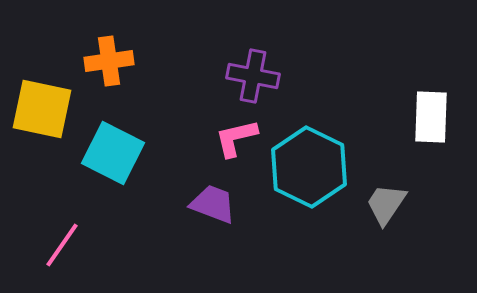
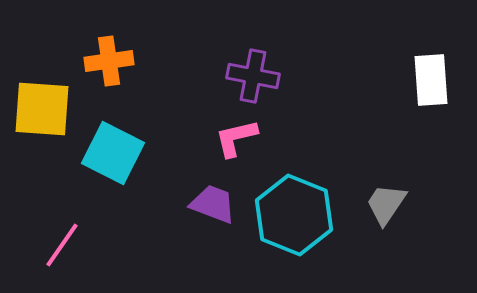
yellow square: rotated 8 degrees counterclockwise
white rectangle: moved 37 px up; rotated 6 degrees counterclockwise
cyan hexagon: moved 15 px left, 48 px down; rotated 4 degrees counterclockwise
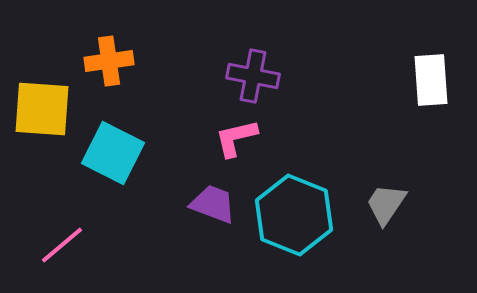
pink line: rotated 15 degrees clockwise
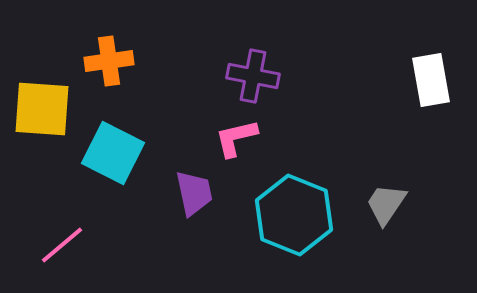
white rectangle: rotated 6 degrees counterclockwise
purple trapezoid: moved 19 px left, 11 px up; rotated 57 degrees clockwise
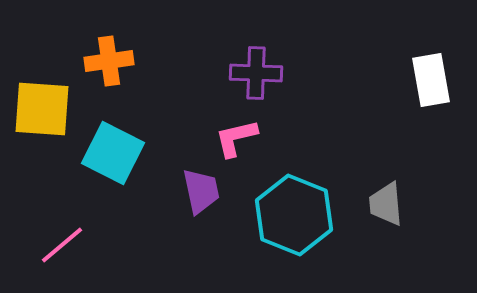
purple cross: moved 3 px right, 3 px up; rotated 9 degrees counterclockwise
purple trapezoid: moved 7 px right, 2 px up
gray trapezoid: rotated 39 degrees counterclockwise
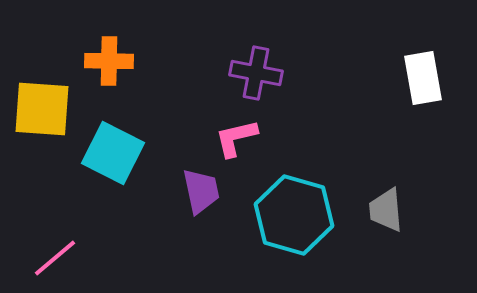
orange cross: rotated 9 degrees clockwise
purple cross: rotated 9 degrees clockwise
white rectangle: moved 8 px left, 2 px up
gray trapezoid: moved 6 px down
cyan hexagon: rotated 6 degrees counterclockwise
pink line: moved 7 px left, 13 px down
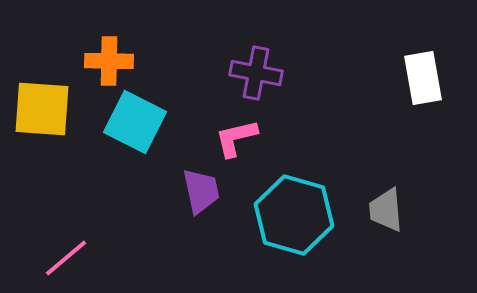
cyan square: moved 22 px right, 31 px up
pink line: moved 11 px right
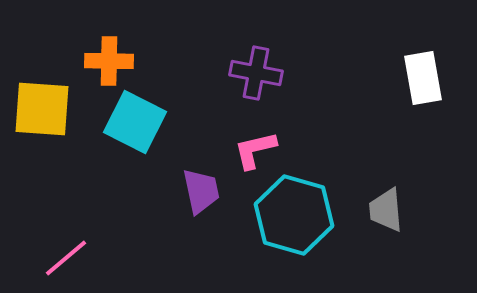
pink L-shape: moved 19 px right, 12 px down
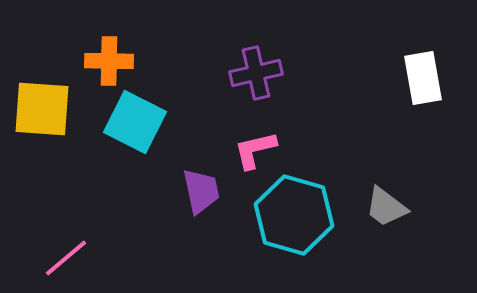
purple cross: rotated 24 degrees counterclockwise
gray trapezoid: moved 3 px up; rotated 48 degrees counterclockwise
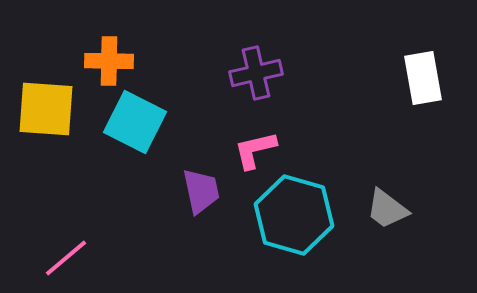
yellow square: moved 4 px right
gray trapezoid: moved 1 px right, 2 px down
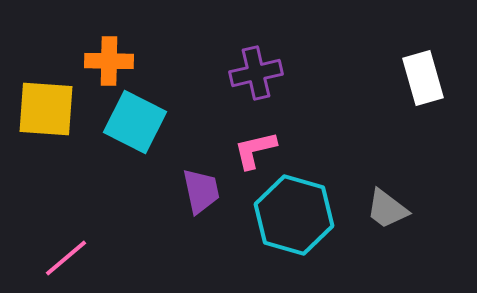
white rectangle: rotated 6 degrees counterclockwise
